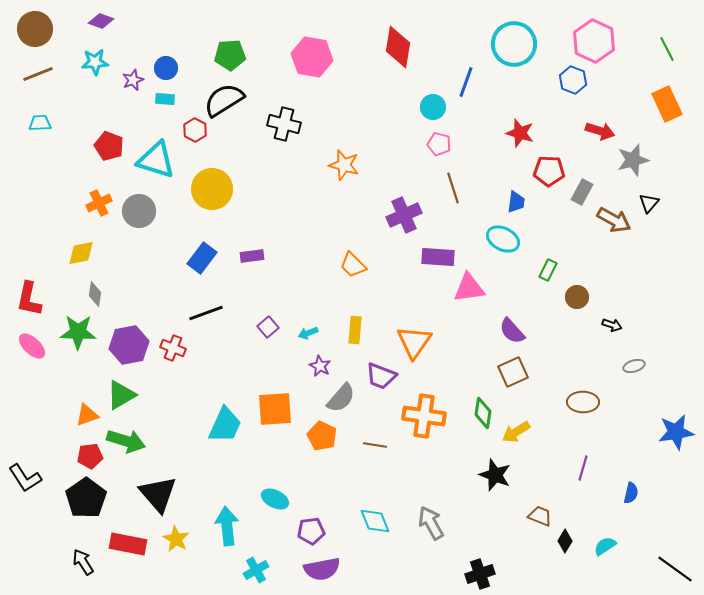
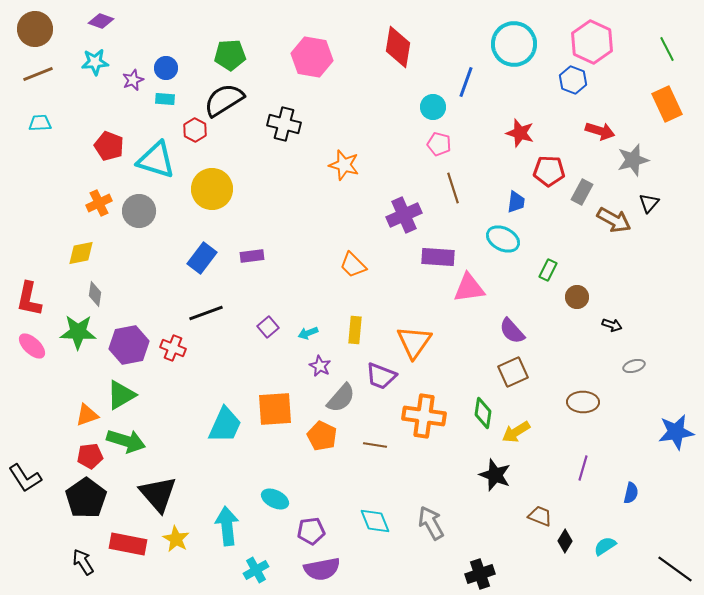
pink hexagon at (594, 41): moved 2 px left, 1 px down
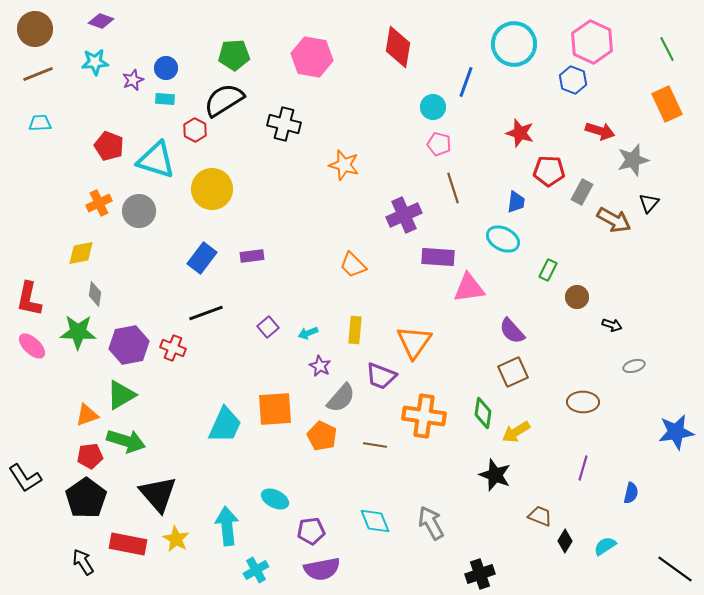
green pentagon at (230, 55): moved 4 px right
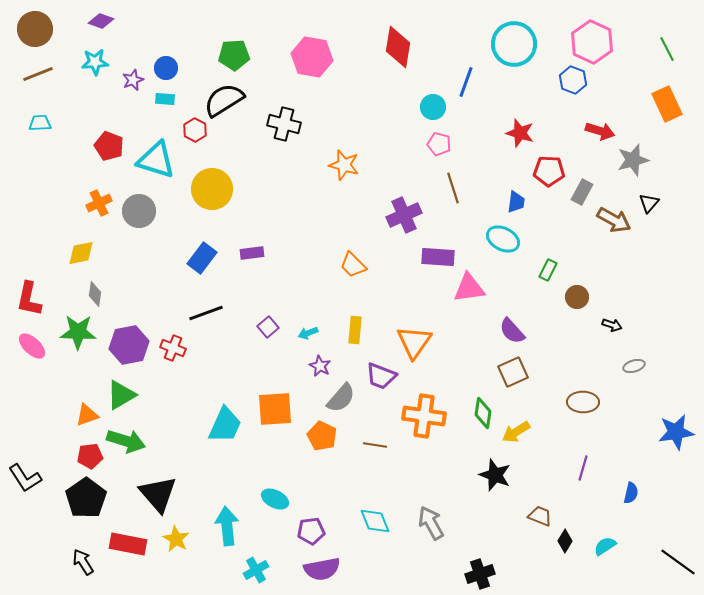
purple rectangle at (252, 256): moved 3 px up
black line at (675, 569): moved 3 px right, 7 px up
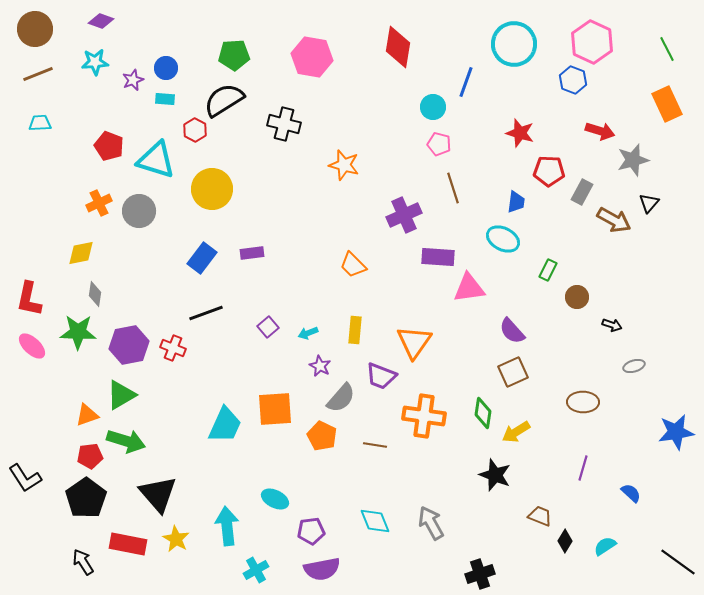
blue semicircle at (631, 493): rotated 60 degrees counterclockwise
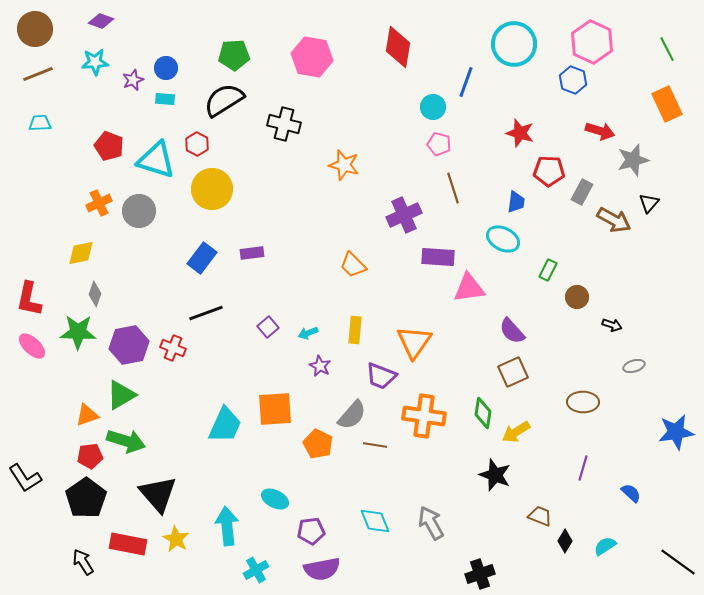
red hexagon at (195, 130): moved 2 px right, 14 px down
gray diamond at (95, 294): rotated 10 degrees clockwise
gray semicircle at (341, 398): moved 11 px right, 17 px down
orange pentagon at (322, 436): moved 4 px left, 8 px down
